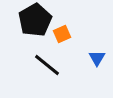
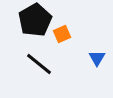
black line: moved 8 px left, 1 px up
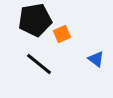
black pentagon: rotated 20 degrees clockwise
blue triangle: moved 1 px left, 1 px down; rotated 24 degrees counterclockwise
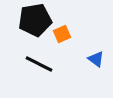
black line: rotated 12 degrees counterclockwise
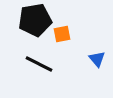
orange square: rotated 12 degrees clockwise
blue triangle: moved 1 px right; rotated 12 degrees clockwise
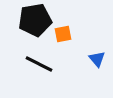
orange square: moved 1 px right
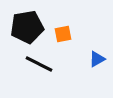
black pentagon: moved 8 px left, 7 px down
blue triangle: rotated 42 degrees clockwise
